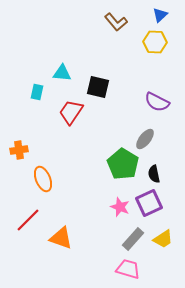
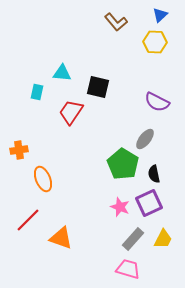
yellow trapezoid: rotated 30 degrees counterclockwise
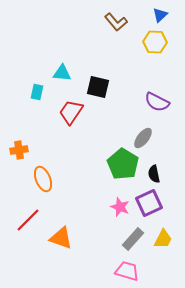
gray ellipse: moved 2 px left, 1 px up
pink trapezoid: moved 1 px left, 2 px down
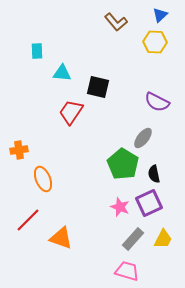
cyan rectangle: moved 41 px up; rotated 14 degrees counterclockwise
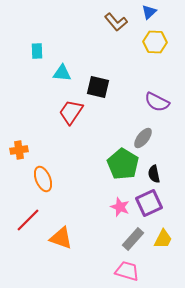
blue triangle: moved 11 px left, 3 px up
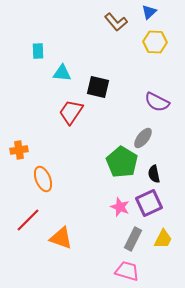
cyan rectangle: moved 1 px right
green pentagon: moved 1 px left, 2 px up
gray rectangle: rotated 15 degrees counterclockwise
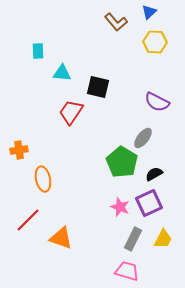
black semicircle: rotated 72 degrees clockwise
orange ellipse: rotated 10 degrees clockwise
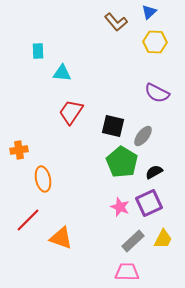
black square: moved 15 px right, 39 px down
purple semicircle: moved 9 px up
gray ellipse: moved 2 px up
black semicircle: moved 2 px up
gray rectangle: moved 2 px down; rotated 20 degrees clockwise
pink trapezoid: moved 1 px down; rotated 15 degrees counterclockwise
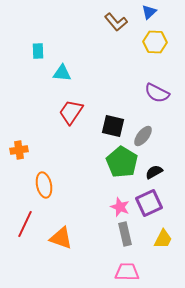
orange ellipse: moved 1 px right, 6 px down
red line: moved 3 px left, 4 px down; rotated 20 degrees counterclockwise
gray rectangle: moved 8 px left, 7 px up; rotated 60 degrees counterclockwise
